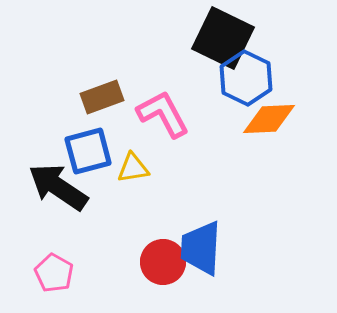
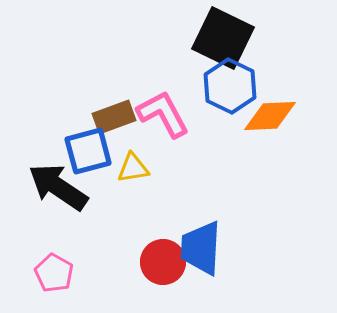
blue hexagon: moved 16 px left, 8 px down
brown rectangle: moved 12 px right, 20 px down
orange diamond: moved 1 px right, 3 px up
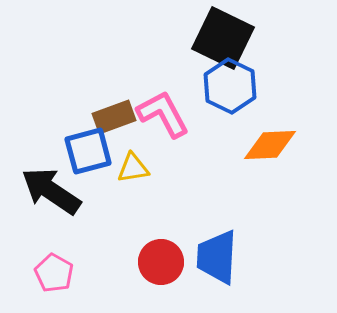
orange diamond: moved 29 px down
black arrow: moved 7 px left, 4 px down
blue trapezoid: moved 16 px right, 9 px down
red circle: moved 2 px left
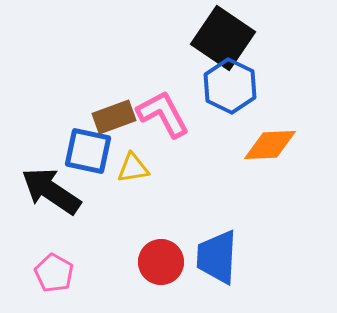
black square: rotated 8 degrees clockwise
blue square: rotated 27 degrees clockwise
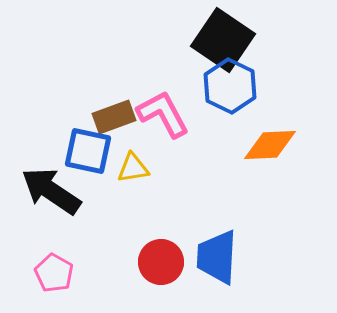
black square: moved 2 px down
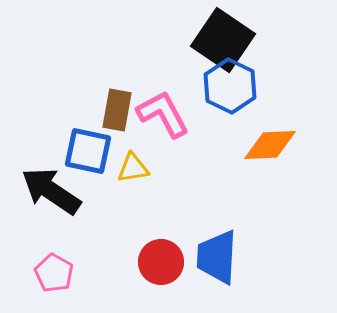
brown rectangle: moved 3 px right, 7 px up; rotated 60 degrees counterclockwise
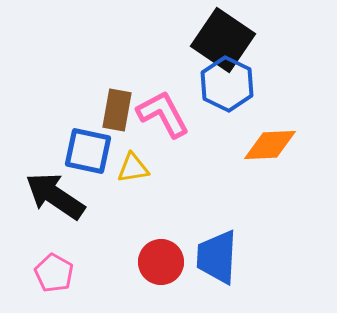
blue hexagon: moved 3 px left, 2 px up
black arrow: moved 4 px right, 5 px down
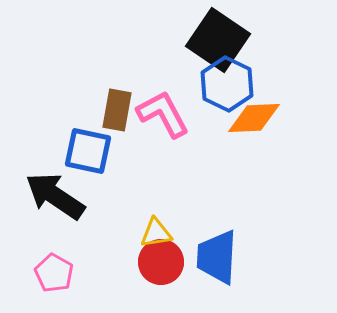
black square: moved 5 px left
orange diamond: moved 16 px left, 27 px up
yellow triangle: moved 23 px right, 65 px down
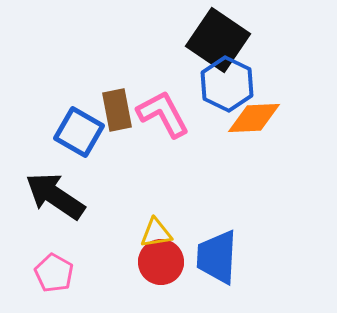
brown rectangle: rotated 21 degrees counterclockwise
blue square: moved 9 px left, 19 px up; rotated 18 degrees clockwise
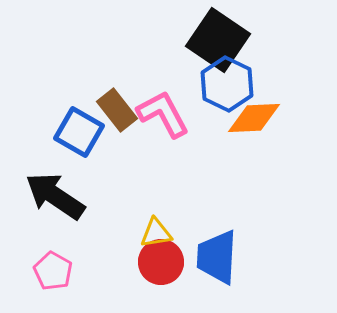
brown rectangle: rotated 27 degrees counterclockwise
pink pentagon: moved 1 px left, 2 px up
